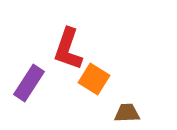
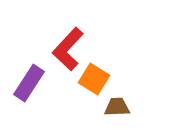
red L-shape: rotated 24 degrees clockwise
brown trapezoid: moved 10 px left, 6 px up
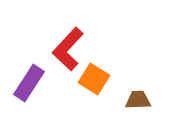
brown trapezoid: moved 21 px right, 7 px up
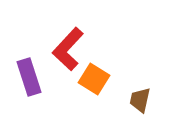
purple rectangle: moved 6 px up; rotated 51 degrees counterclockwise
brown trapezoid: moved 2 px right; rotated 76 degrees counterclockwise
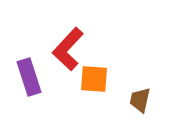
orange square: rotated 28 degrees counterclockwise
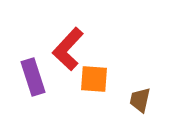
purple rectangle: moved 4 px right
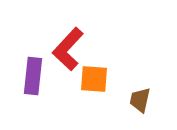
purple rectangle: moved 1 px up; rotated 24 degrees clockwise
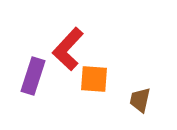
purple rectangle: rotated 12 degrees clockwise
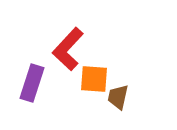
purple rectangle: moved 1 px left, 7 px down
brown trapezoid: moved 22 px left, 3 px up
